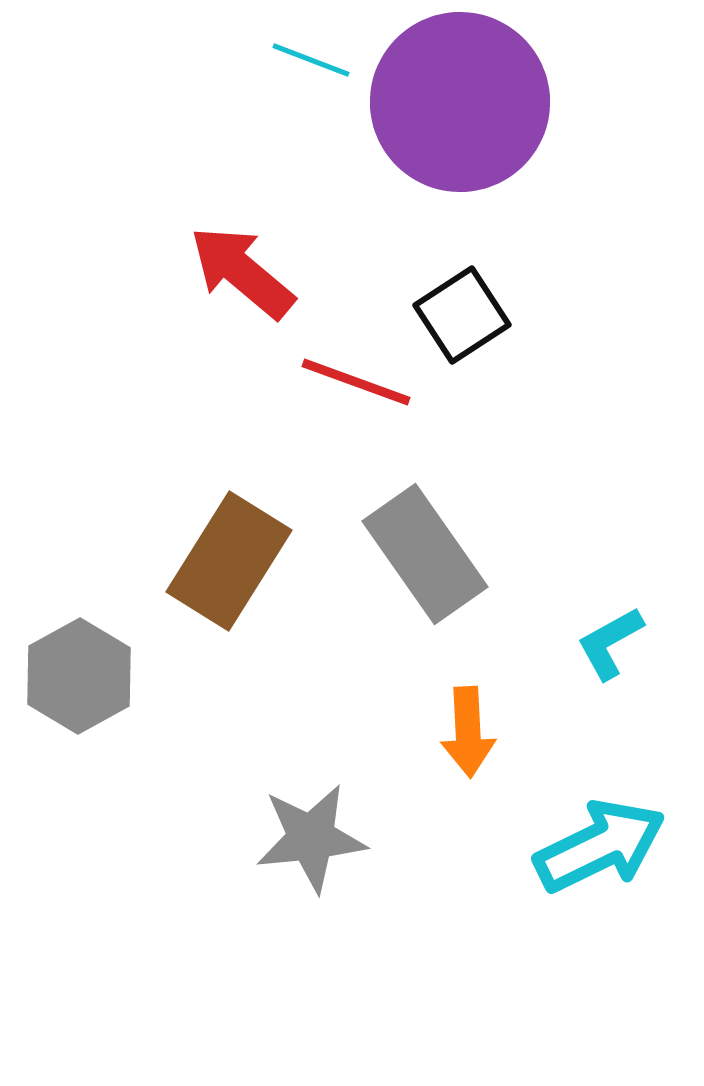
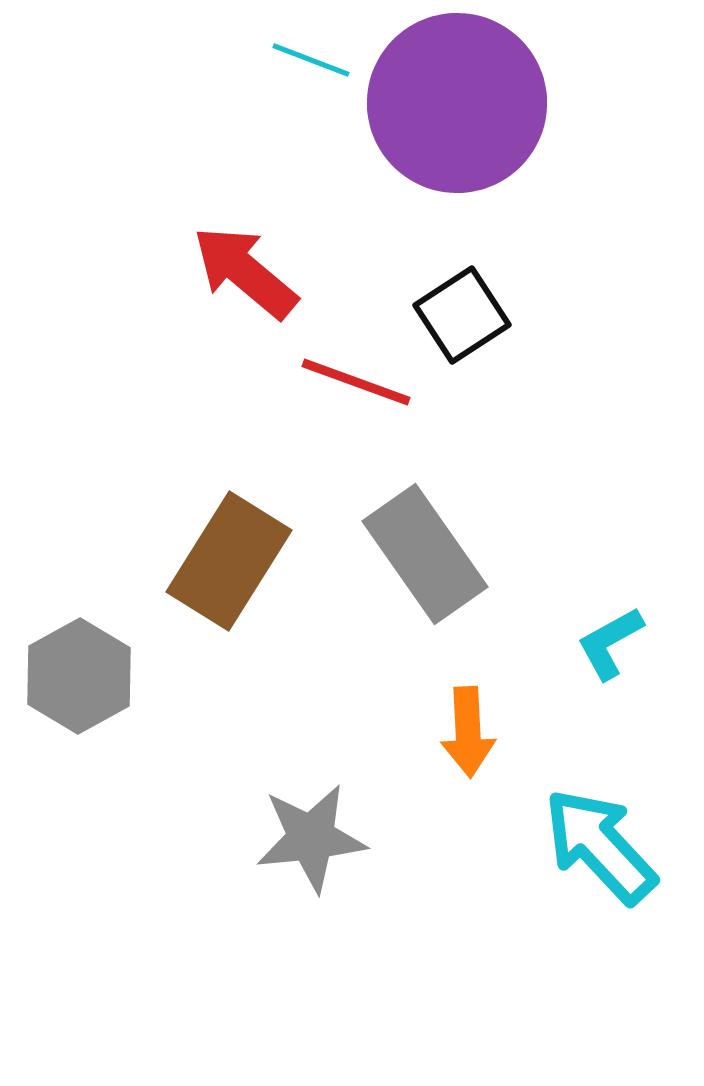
purple circle: moved 3 px left, 1 px down
red arrow: moved 3 px right
cyan arrow: rotated 107 degrees counterclockwise
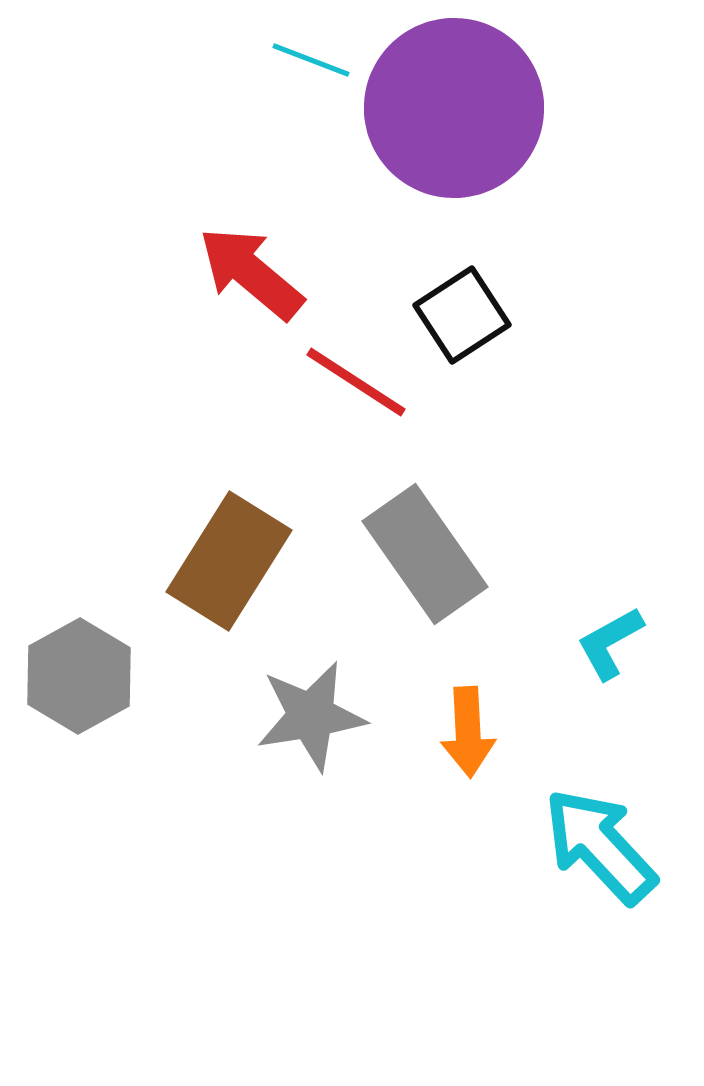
purple circle: moved 3 px left, 5 px down
red arrow: moved 6 px right, 1 px down
red line: rotated 13 degrees clockwise
gray star: moved 122 px up; rotated 3 degrees counterclockwise
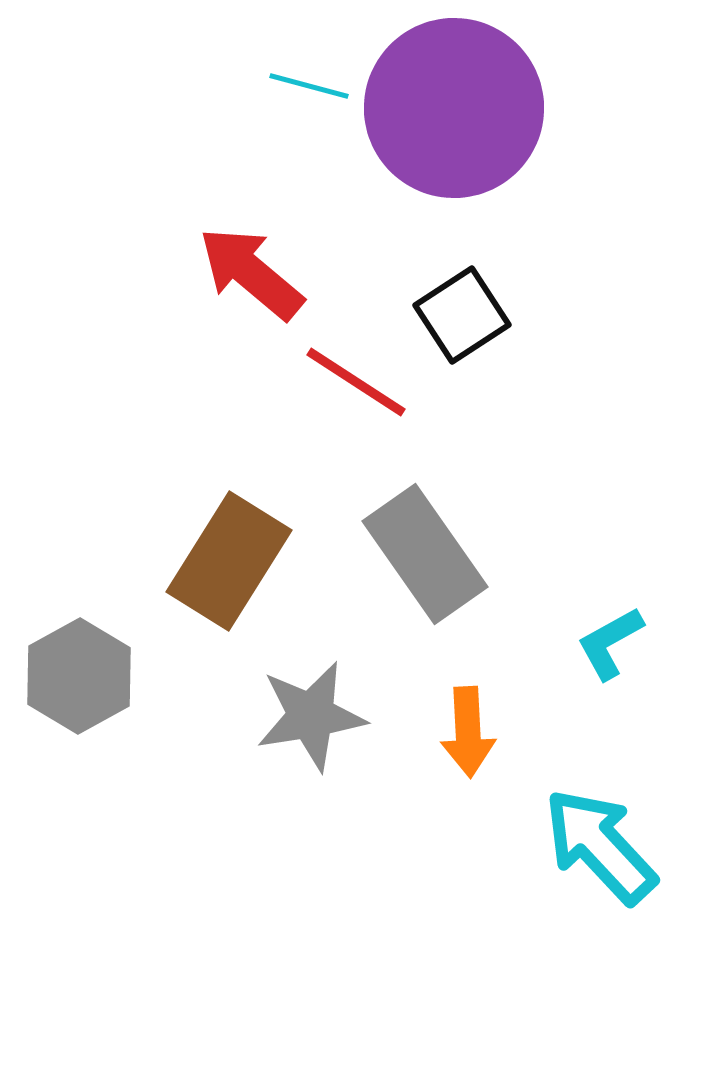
cyan line: moved 2 px left, 26 px down; rotated 6 degrees counterclockwise
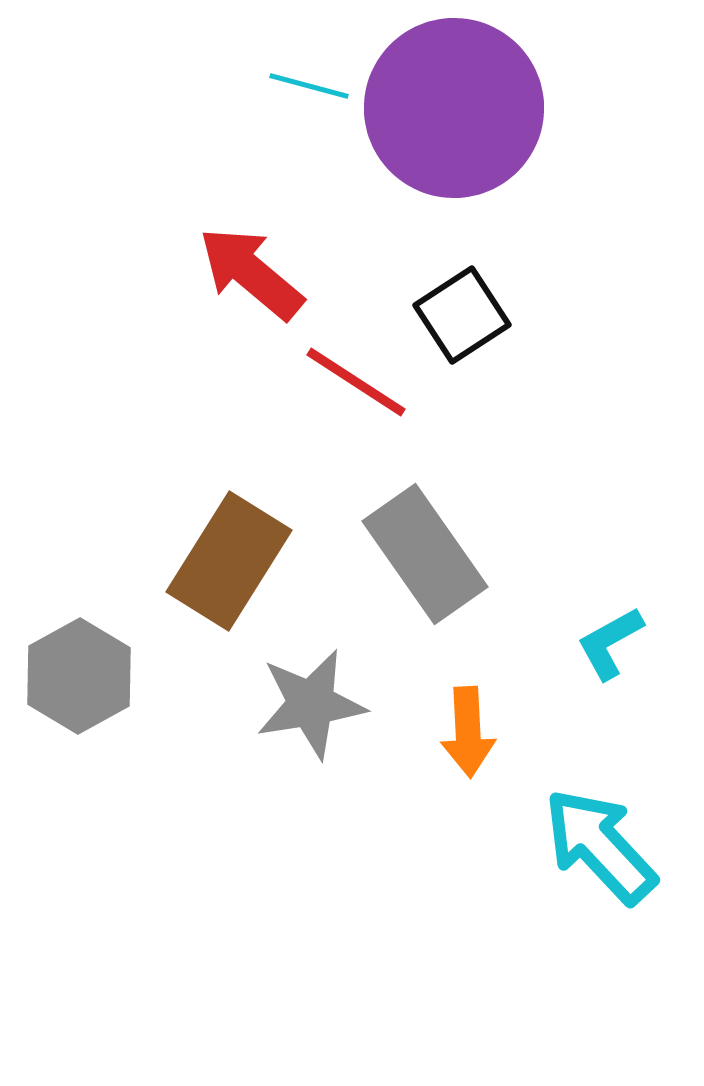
gray star: moved 12 px up
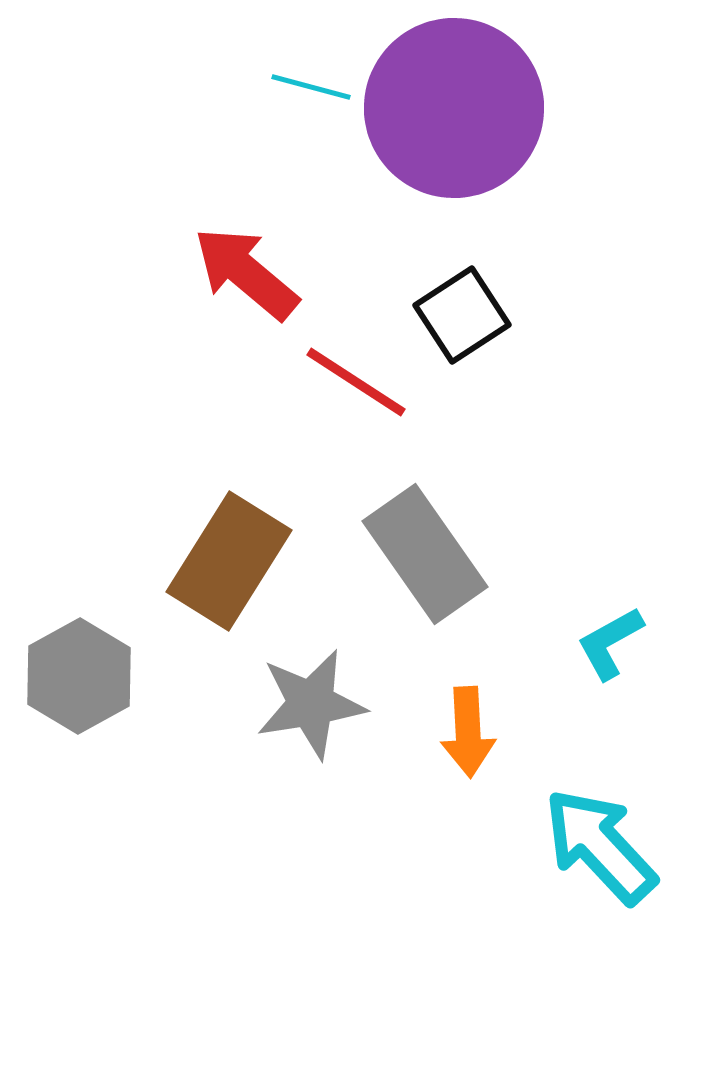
cyan line: moved 2 px right, 1 px down
red arrow: moved 5 px left
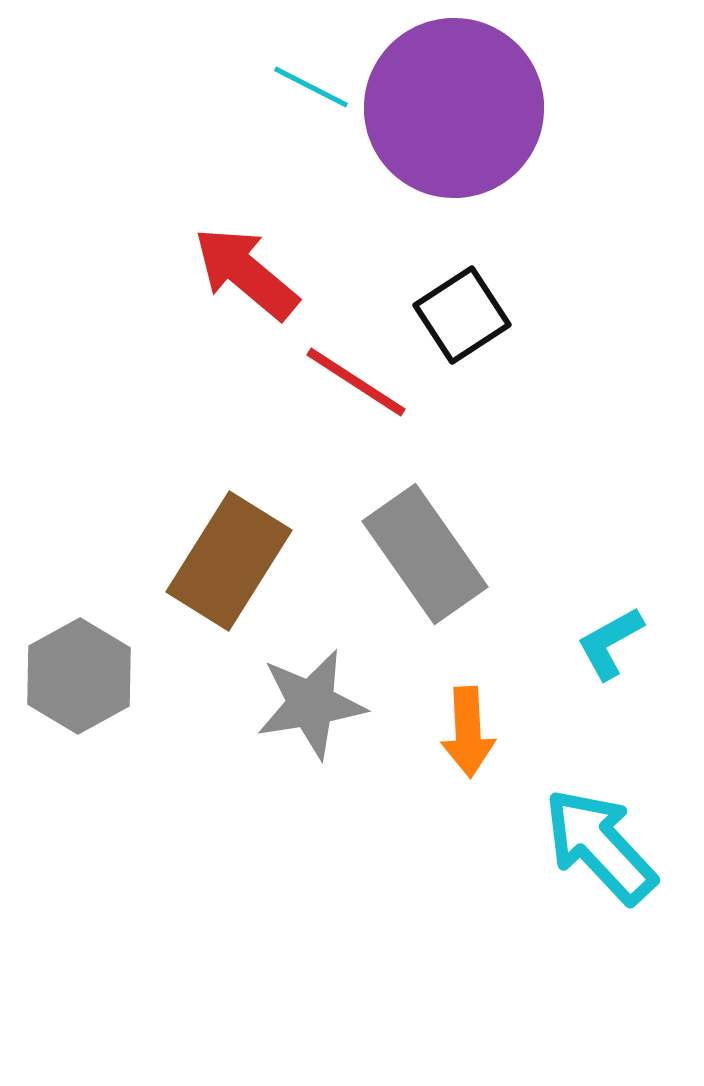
cyan line: rotated 12 degrees clockwise
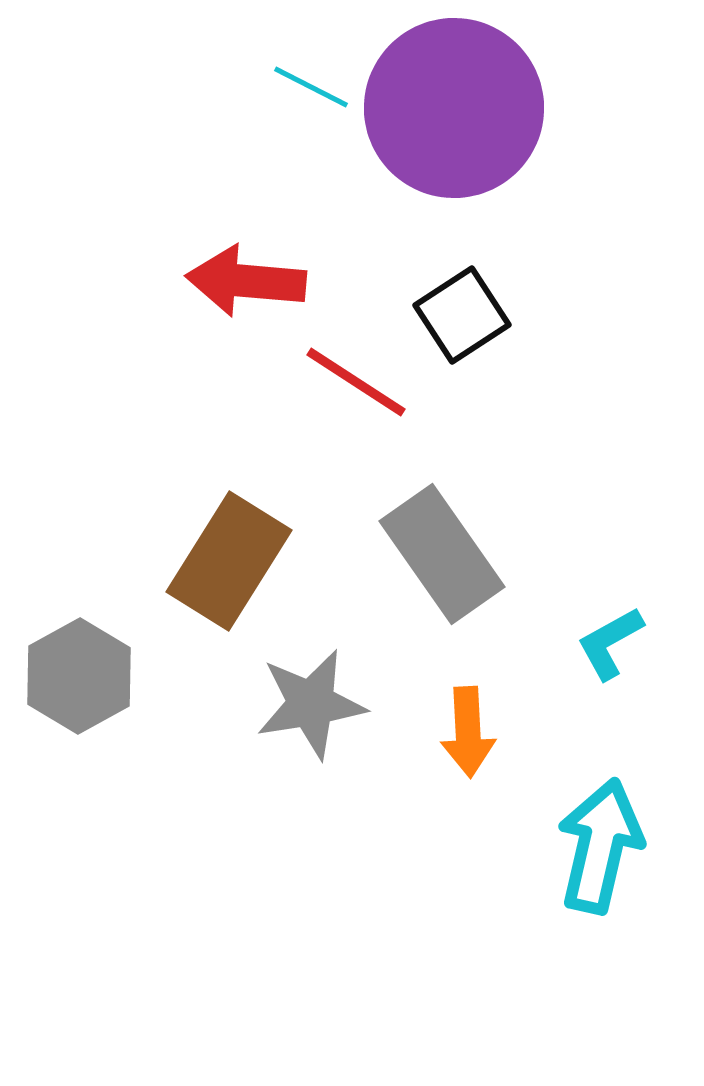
red arrow: moved 8 px down; rotated 35 degrees counterclockwise
gray rectangle: moved 17 px right
cyan arrow: rotated 56 degrees clockwise
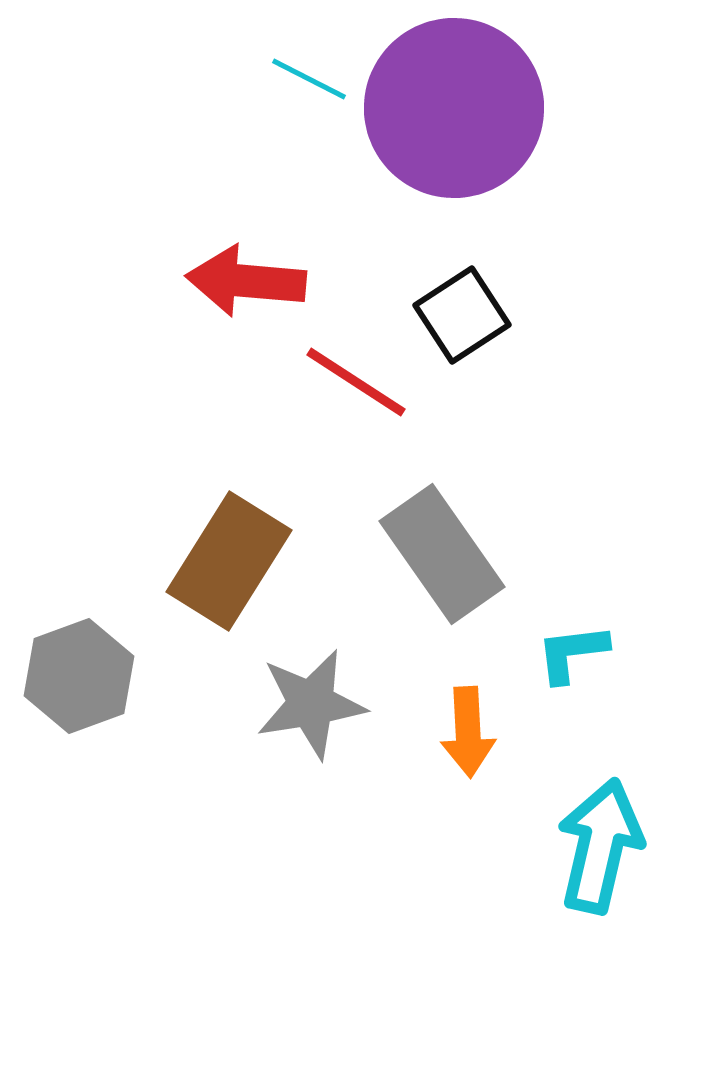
cyan line: moved 2 px left, 8 px up
cyan L-shape: moved 38 px left, 10 px down; rotated 22 degrees clockwise
gray hexagon: rotated 9 degrees clockwise
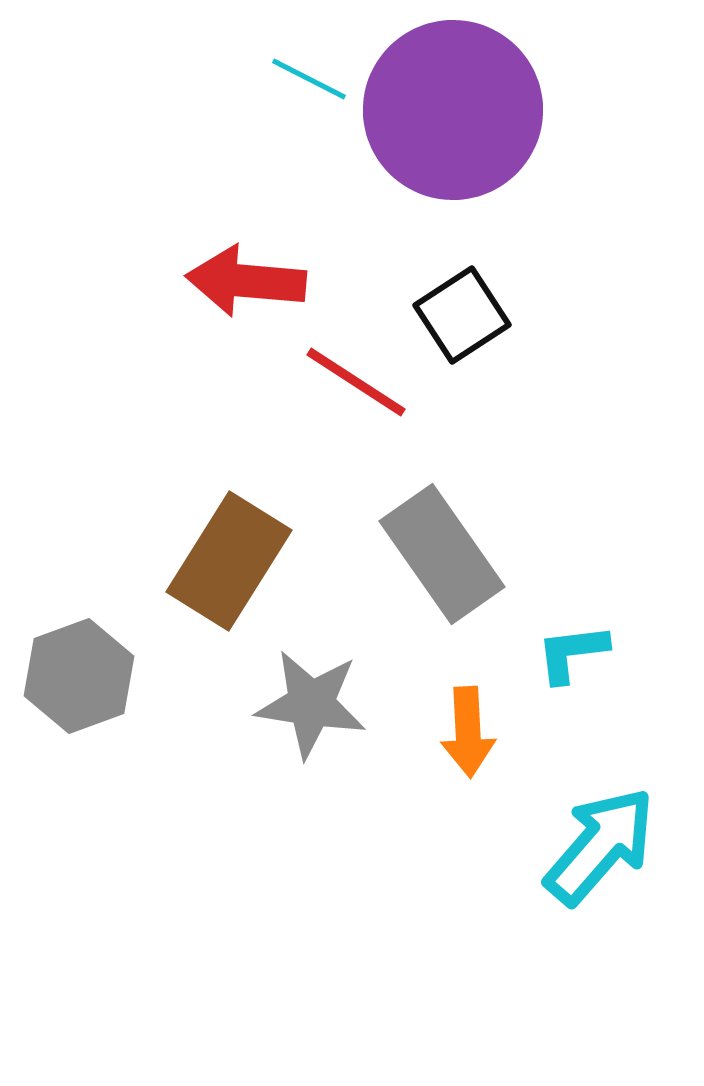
purple circle: moved 1 px left, 2 px down
gray star: rotated 18 degrees clockwise
cyan arrow: rotated 28 degrees clockwise
